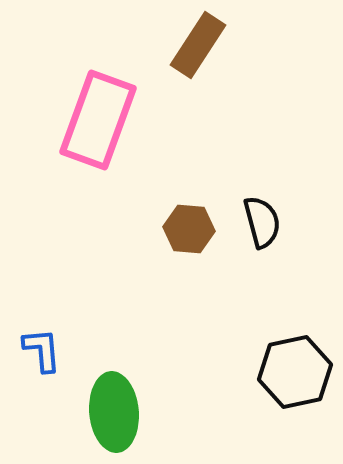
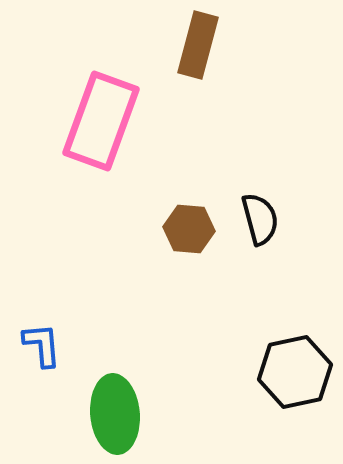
brown rectangle: rotated 18 degrees counterclockwise
pink rectangle: moved 3 px right, 1 px down
black semicircle: moved 2 px left, 3 px up
blue L-shape: moved 5 px up
green ellipse: moved 1 px right, 2 px down
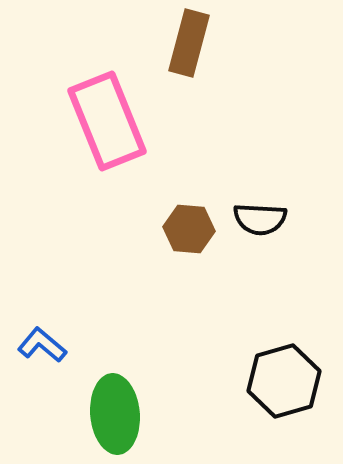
brown rectangle: moved 9 px left, 2 px up
pink rectangle: moved 6 px right; rotated 42 degrees counterclockwise
black semicircle: rotated 108 degrees clockwise
blue L-shape: rotated 45 degrees counterclockwise
black hexagon: moved 11 px left, 9 px down; rotated 4 degrees counterclockwise
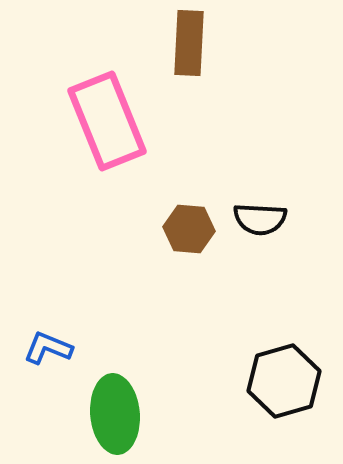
brown rectangle: rotated 12 degrees counterclockwise
blue L-shape: moved 6 px right, 3 px down; rotated 18 degrees counterclockwise
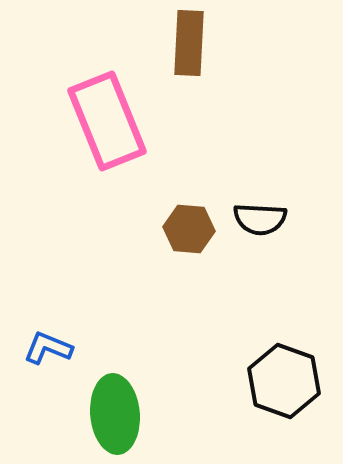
black hexagon: rotated 24 degrees counterclockwise
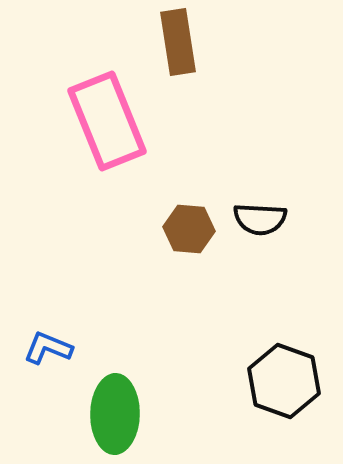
brown rectangle: moved 11 px left, 1 px up; rotated 12 degrees counterclockwise
green ellipse: rotated 6 degrees clockwise
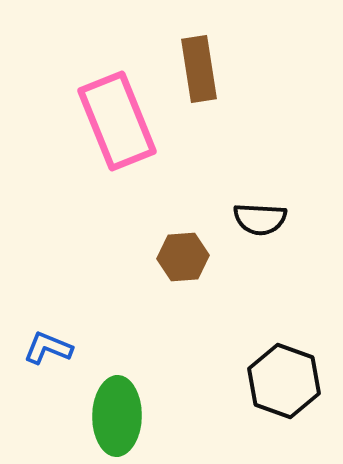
brown rectangle: moved 21 px right, 27 px down
pink rectangle: moved 10 px right
brown hexagon: moved 6 px left, 28 px down; rotated 9 degrees counterclockwise
green ellipse: moved 2 px right, 2 px down
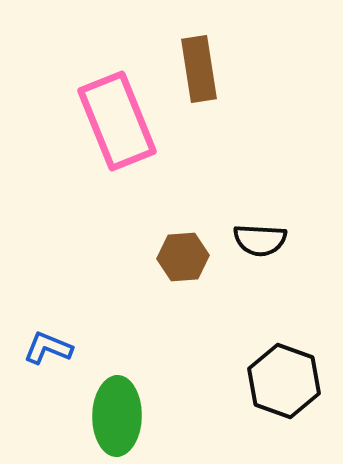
black semicircle: moved 21 px down
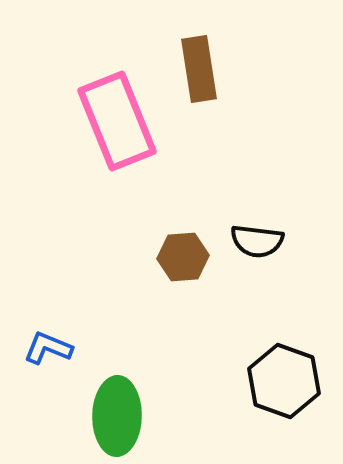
black semicircle: moved 3 px left, 1 px down; rotated 4 degrees clockwise
